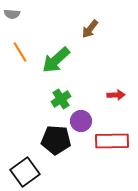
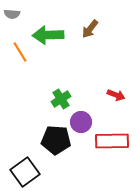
green arrow: moved 8 px left, 25 px up; rotated 40 degrees clockwise
red arrow: rotated 24 degrees clockwise
purple circle: moved 1 px down
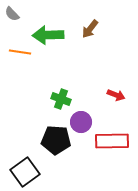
gray semicircle: rotated 42 degrees clockwise
orange line: rotated 50 degrees counterclockwise
green cross: rotated 36 degrees counterclockwise
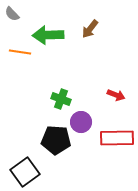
red rectangle: moved 5 px right, 3 px up
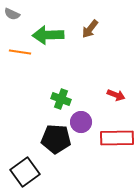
gray semicircle: rotated 21 degrees counterclockwise
black pentagon: moved 1 px up
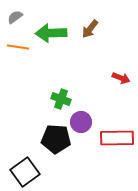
gray semicircle: moved 3 px right, 3 px down; rotated 119 degrees clockwise
green arrow: moved 3 px right, 2 px up
orange line: moved 2 px left, 5 px up
red arrow: moved 5 px right, 17 px up
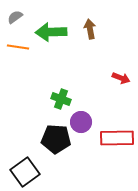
brown arrow: rotated 132 degrees clockwise
green arrow: moved 1 px up
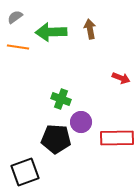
black square: rotated 16 degrees clockwise
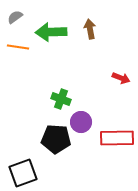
black square: moved 2 px left, 1 px down
